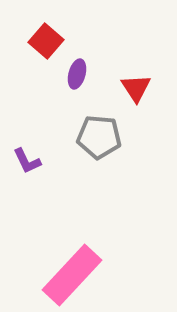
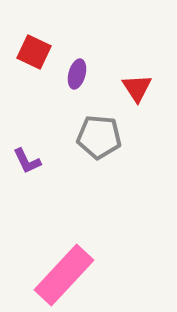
red square: moved 12 px left, 11 px down; rotated 16 degrees counterclockwise
red triangle: moved 1 px right
pink rectangle: moved 8 px left
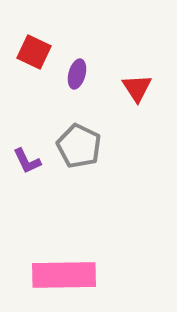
gray pentagon: moved 20 px left, 9 px down; rotated 21 degrees clockwise
pink rectangle: rotated 46 degrees clockwise
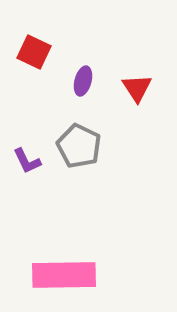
purple ellipse: moved 6 px right, 7 px down
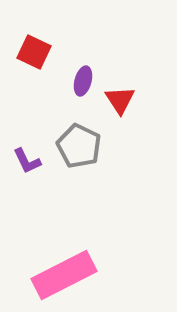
red triangle: moved 17 px left, 12 px down
pink rectangle: rotated 26 degrees counterclockwise
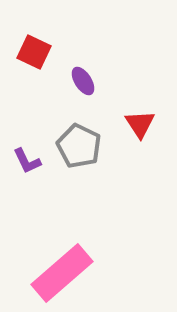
purple ellipse: rotated 48 degrees counterclockwise
red triangle: moved 20 px right, 24 px down
pink rectangle: moved 2 px left, 2 px up; rotated 14 degrees counterclockwise
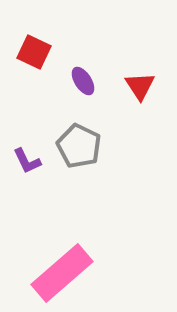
red triangle: moved 38 px up
